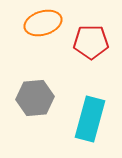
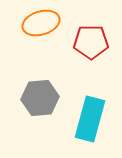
orange ellipse: moved 2 px left
gray hexagon: moved 5 px right
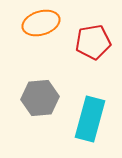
red pentagon: moved 2 px right; rotated 8 degrees counterclockwise
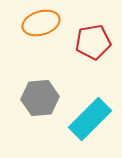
cyan rectangle: rotated 30 degrees clockwise
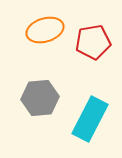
orange ellipse: moved 4 px right, 7 px down
cyan rectangle: rotated 18 degrees counterclockwise
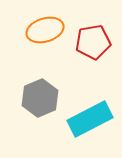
gray hexagon: rotated 18 degrees counterclockwise
cyan rectangle: rotated 36 degrees clockwise
